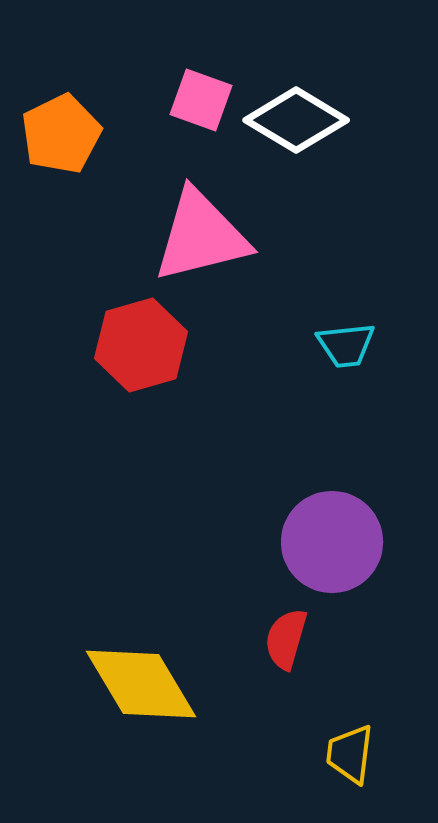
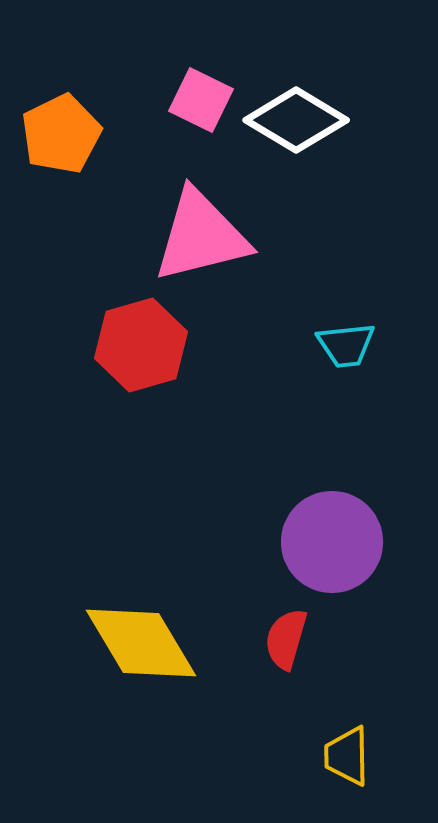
pink square: rotated 6 degrees clockwise
yellow diamond: moved 41 px up
yellow trapezoid: moved 3 px left, 2 px down; rotated 8 degrees counterclockwise
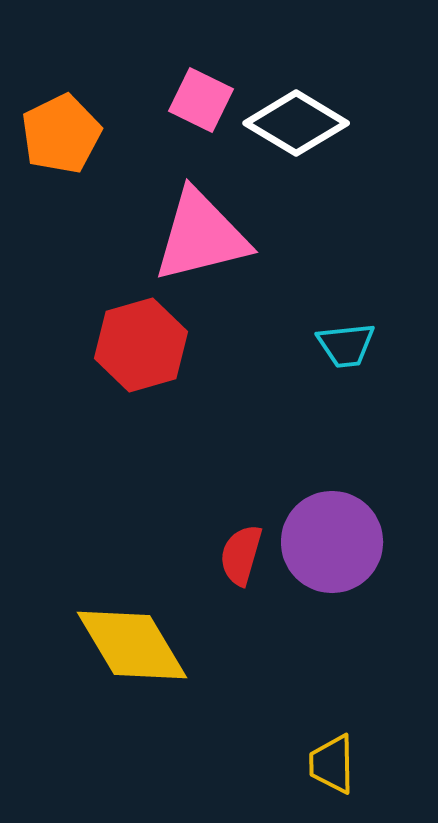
white diamond: moved 3 px down
red semicircle: moved 45 px left, 84 px up
yellow diamond: moved 9 px left, 2 px down
yellow trapezoid: moved 15 px left, 8 px down
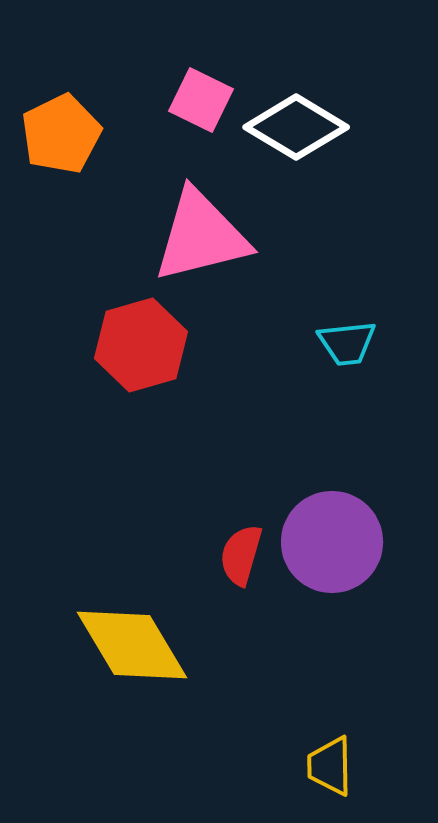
white diamond: moved 4 px down
cyan trapezoid: moved 1 px right, 2 px up
yellow trapezoid: moved 2 px left, 2 px down
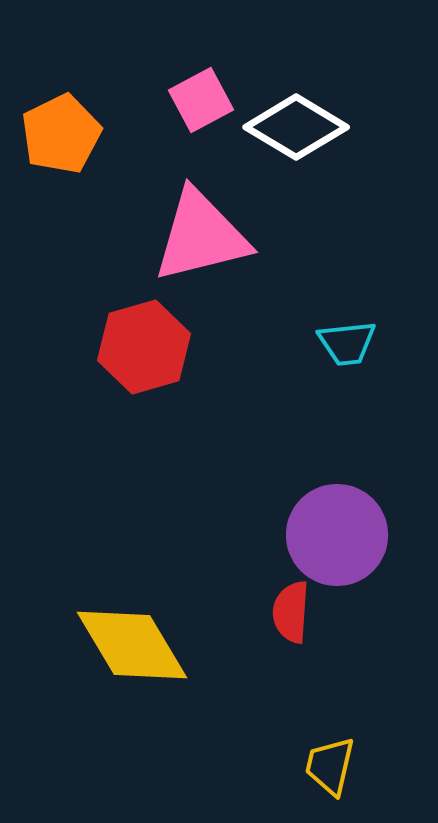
pink square: rotated 36 degrees clockwise
red hexagon: moved 3 px right, 2 px down
purple circle: moved 5 px right, 7 px up
red semicircle: moved 50 px right, 57 px down; rotated 12 degrees counterclockwise
yellow trapezoid: rotated 14 degrees clockwise
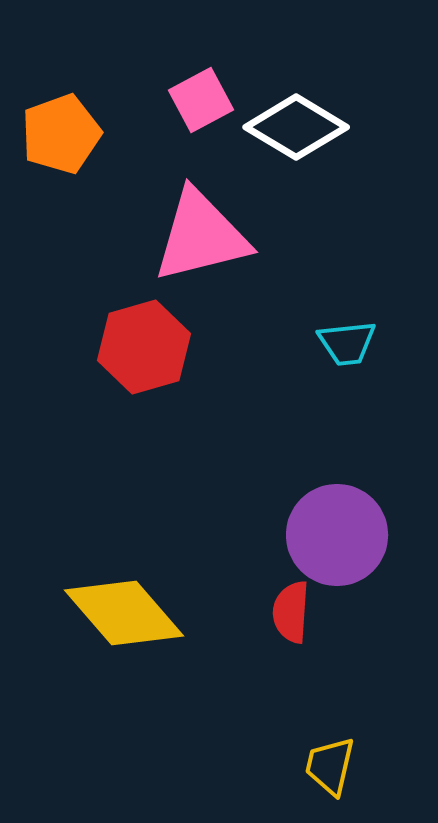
orange pentagon: rotated 6 degrees clockwise
yellow diamond: moved 8 px left, 32 px up; rotated 10 degrees counterclockwise
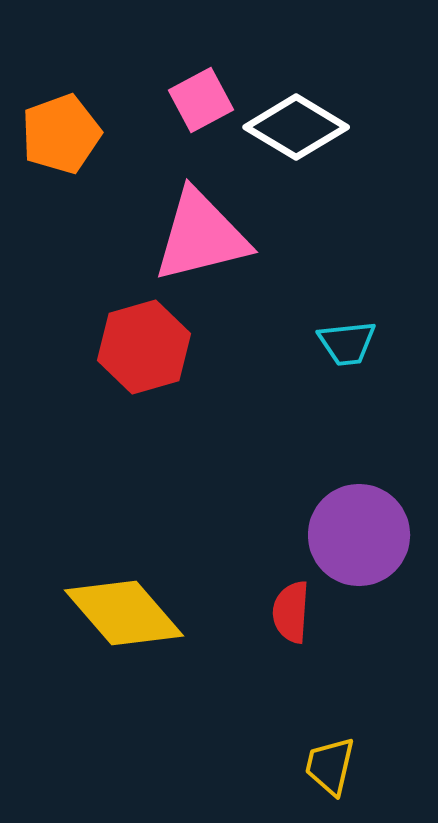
purple circle: moved 22 px right
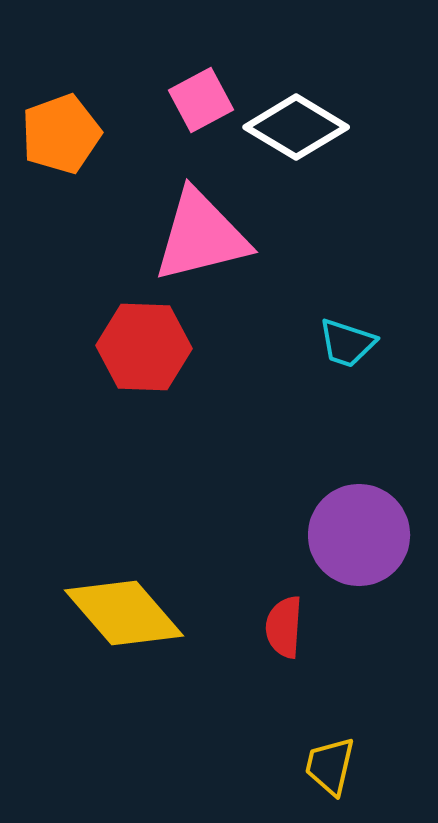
cyan trapezoid: rotated 24 degrees clockwise
red hexagon: rotated 18 degrees clockwise
red semicircle: moved 7 px left, 15 px down
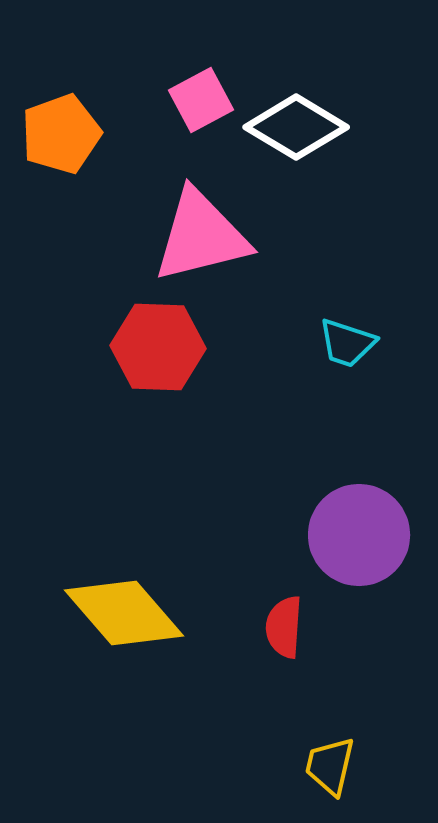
red hexagon: moved 14 px right
